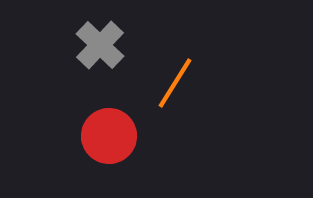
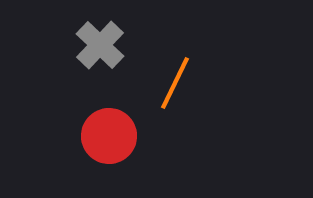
orange line: rotated 6 degrees counterclockwise
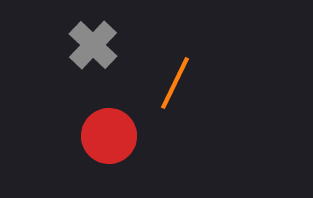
gray cross: moved 7 px left
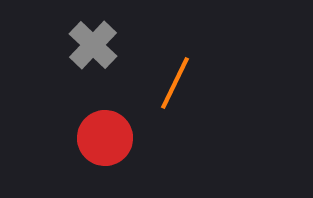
red circle: moved 4 px left, 2 px down
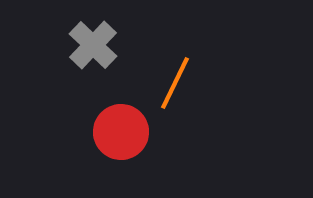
red circle: moved 16 px right, 6 px up
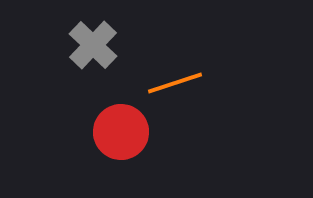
orange line: rotated 46 degrees clockwise
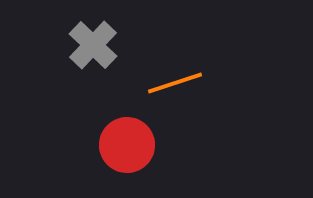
red circle: moved 6 px right, 13 px down
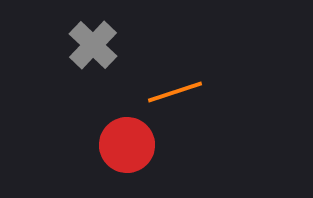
orange line: moved 9 px down
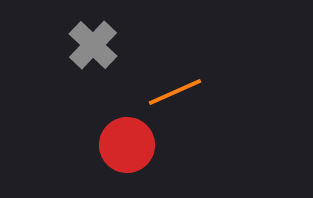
orange line: rotated 6 degrees counterclockwise
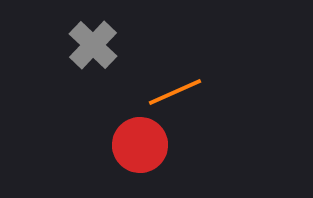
red circle: moved 13 px right
